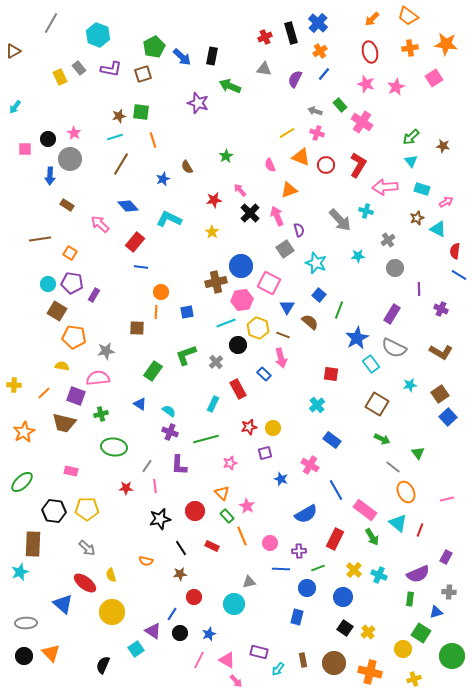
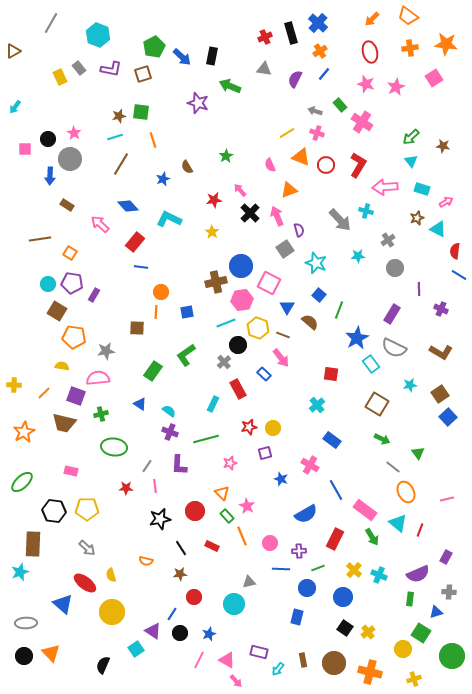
green L-shape at (186, 355): rotated 15 degrees counterclockwise
pink arrow at (281, 358): rotated 24 degrees counterclockwise
gray cross at (216, 362): moved 8 px right
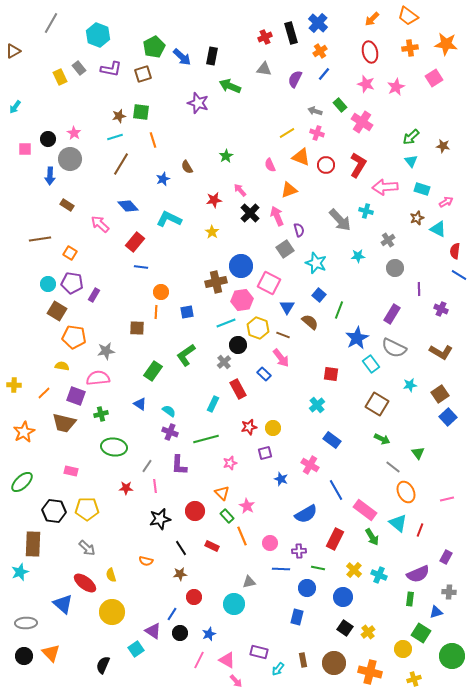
green line at (318, 568): rotated 32 degrees clockwise
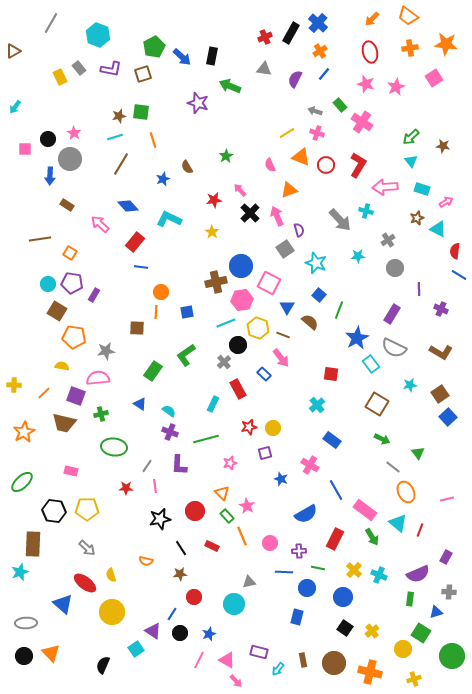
black rectangle at (291, 33): rotated 45 degrees clockwise
blue line at (281, 569): moved 3 px right, 3 px down
yellow cross at (368, 632): moved 4 px right, 1 px up
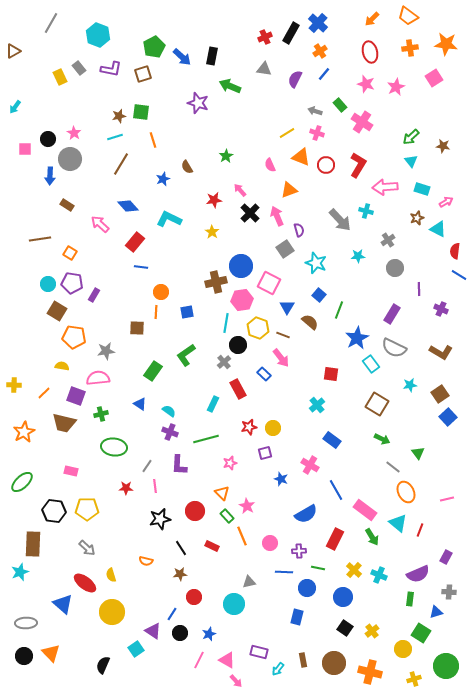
cyan line at (226, 323): rotated 60 degrees counterclockwise
green circle at (452, 656): moved 6 px left, 10 px down
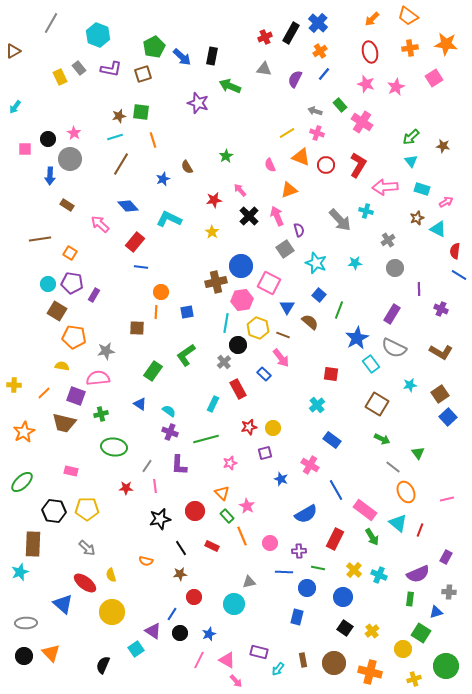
black cross at (250, 213): moved 1 px left, 3 px down
cyan star at (358, 256): moved 3 px left, 7 px down
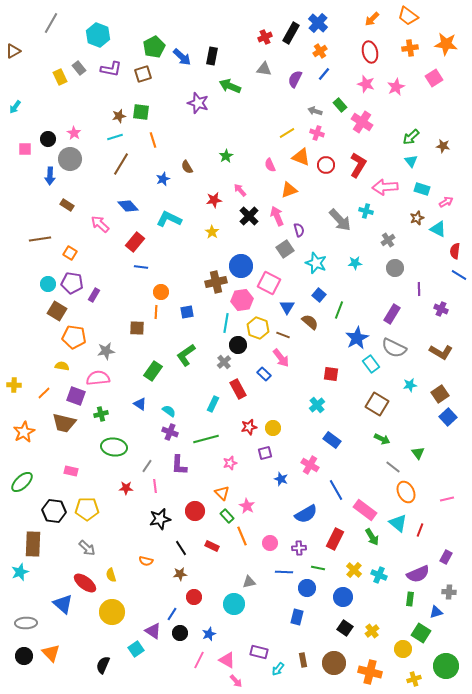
purple cross at (299, 551): moved 3 px up
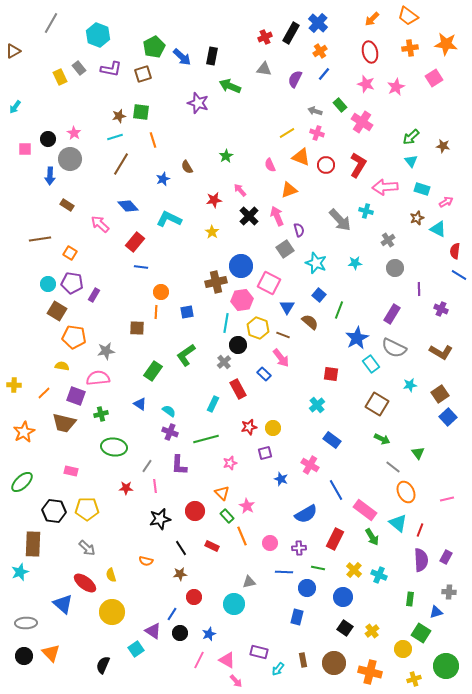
purple semicircle at (418, 574): moved 3 px right, 14 px up; rotated 70 degrees counterclockwise
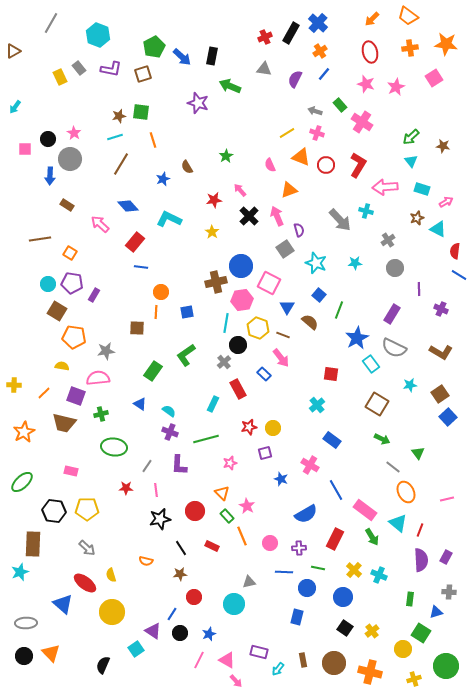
pink line at (155, 486): moved 1 px right, 4 px down
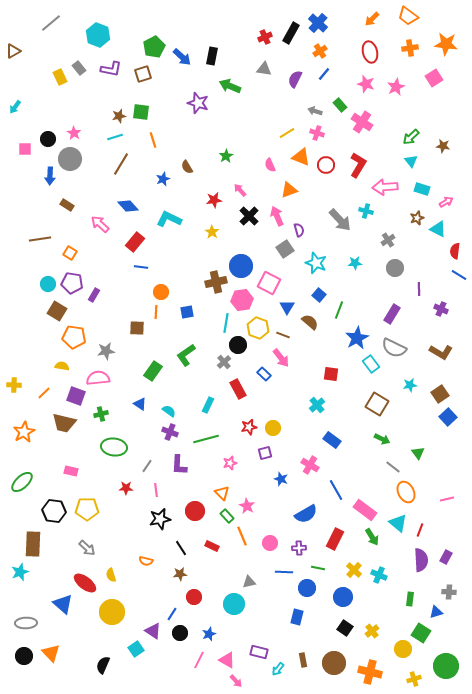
gray line at (51, 23): rotated 20 degrees clockwise
cyan rectangle at (213, 404): moved 5 px left, 1 px down
